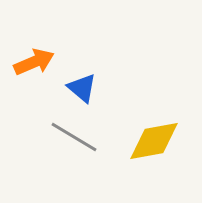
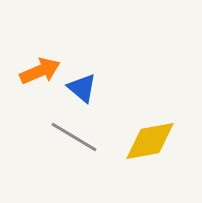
orange arrow: moved 6 px right, 9 px down
yellow diamond: moved 4 px left
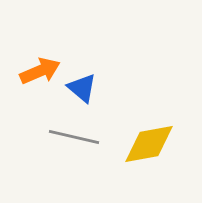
gray line: rotated 18 degrees counterclockwise
yellow diamond: moved 1 px left, 3 px down
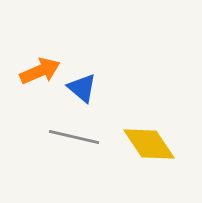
yellow diamond: rotated 66 degrees clockwise
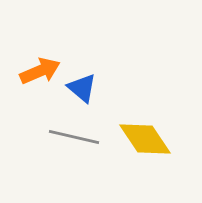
yellow diamond: moved 4 px left, 5 px up
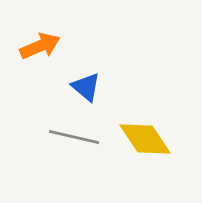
orange arrow: moved 25 px up
blue triangle: moved 4 px right, 1 px up
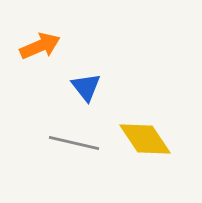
blue triangle: rotated 12 degrees clockwise
gray line: moved 6 px down
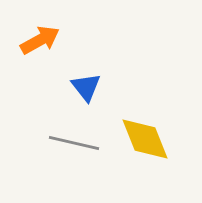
orange arrow: moved 6 px up; rotated 6 degrees counterclockwise
yellow diamond: rotated 12 degrees clockwise
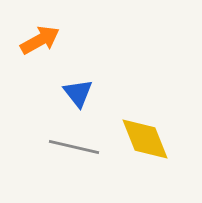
blue triangle: moved 8 px left, 6 px down
gray line: moved 4 px down
